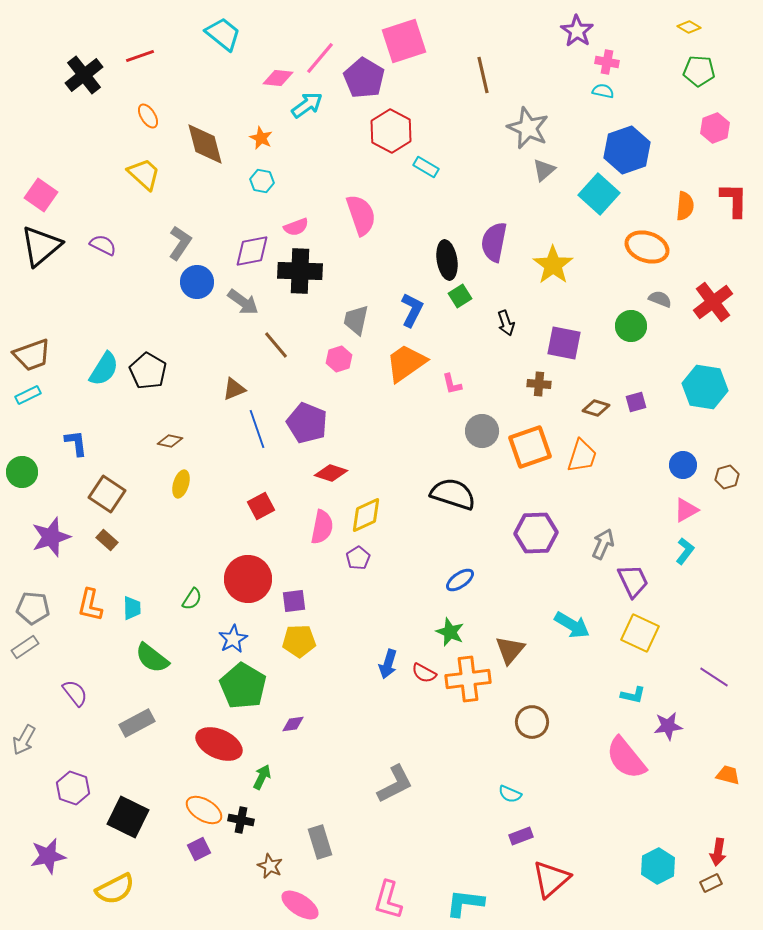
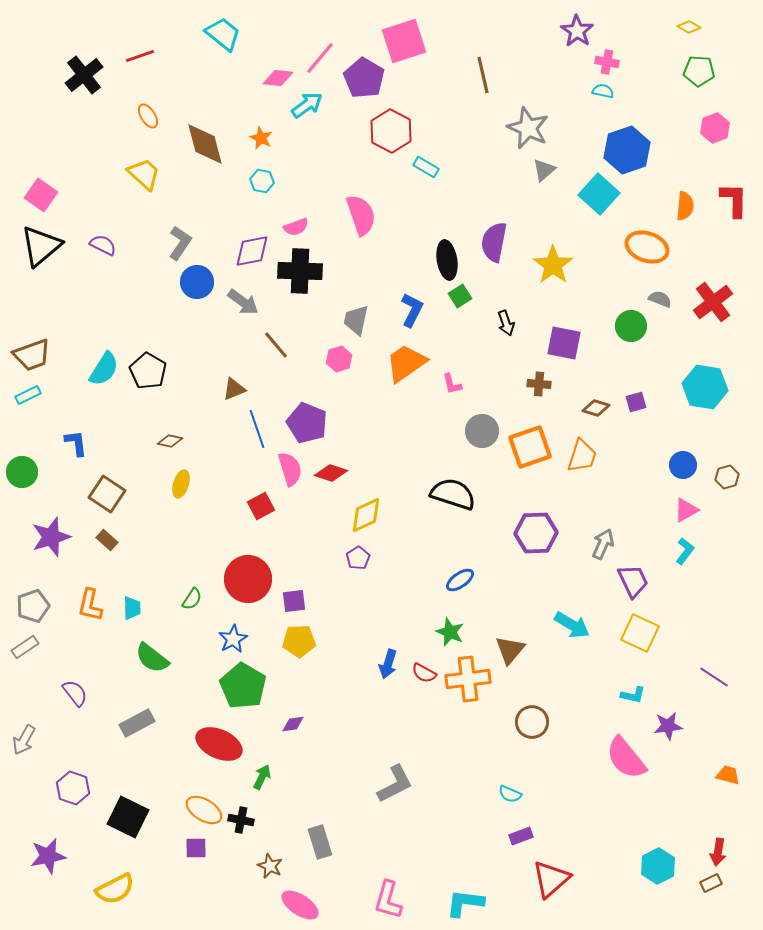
pink semicircle at (322, 527): moved 32 px left, 58 px up; rotated 28 degrees counterclockwise
gray pentagon at (33, 608): moved 2 px up; rotated 24 degrees counterclockwise
purple square at (199, 849): moved 3 px left, 1 px up; rotated 25 degrees clockwise
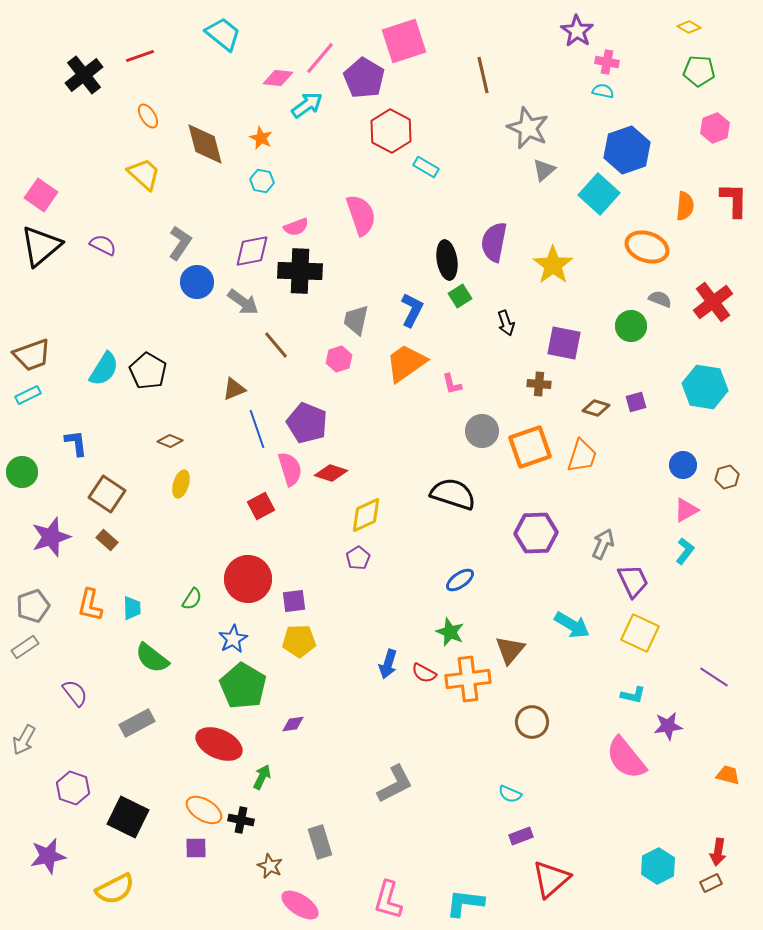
brown diamond at (170, 441): rotated 10 degrees clockwise
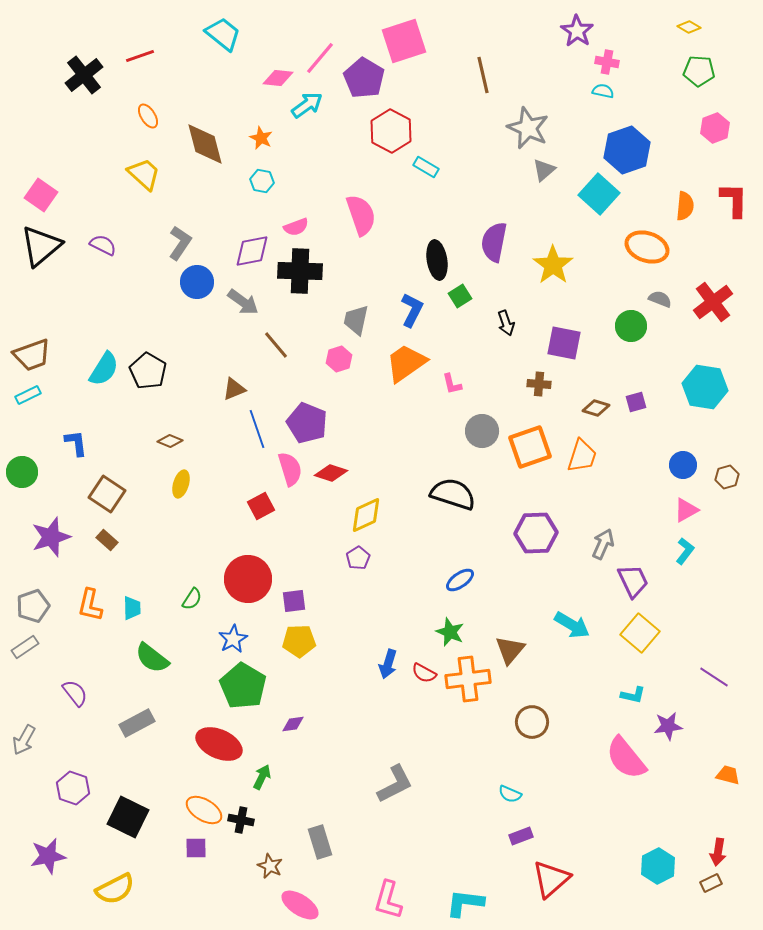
black ellipse at (447, 260): moved 10 px left
yellow square at (640, 633): rotated 15 degrees clockwise
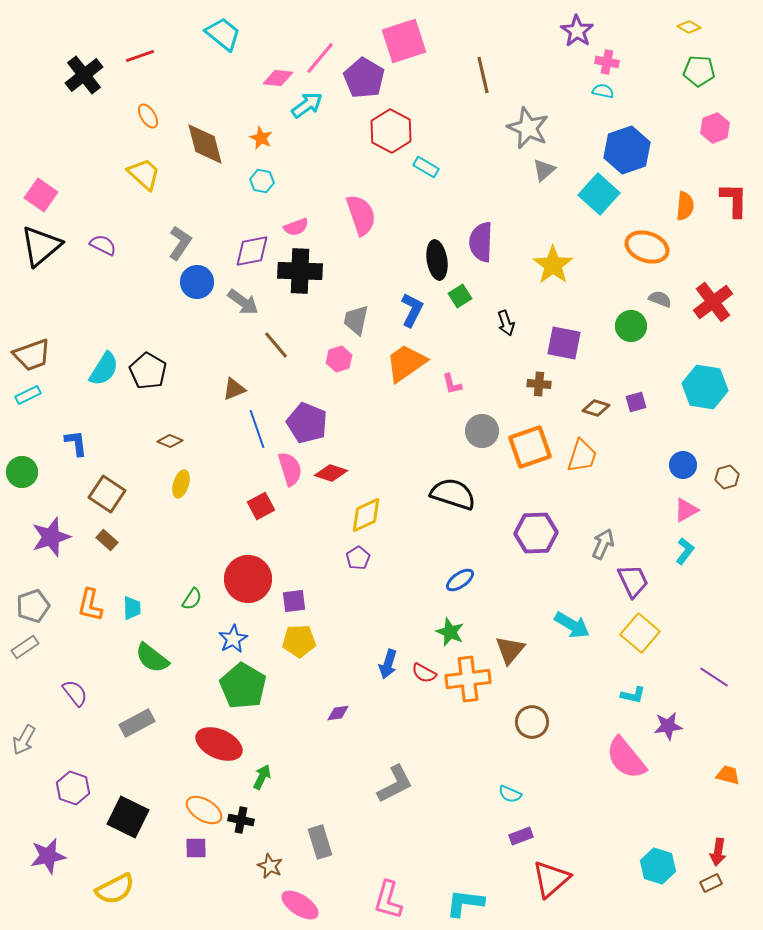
purple semicircle at (494, 242): moved 13 px left; rotated 9 degrees counterclockwise
purple diamond at (293, 724): moved 45 px right, 11 px up
cyan hexagon at (658, 866): rotated 16 degrees counterclockwise
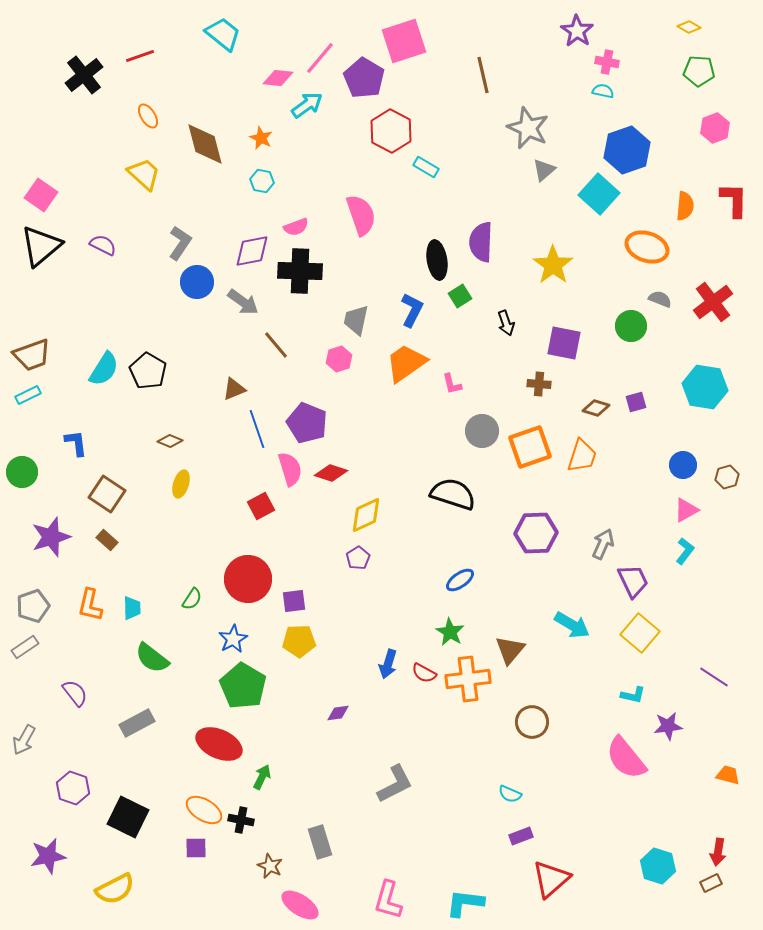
green star at (450, 632): rotated 8 degrees clockwise
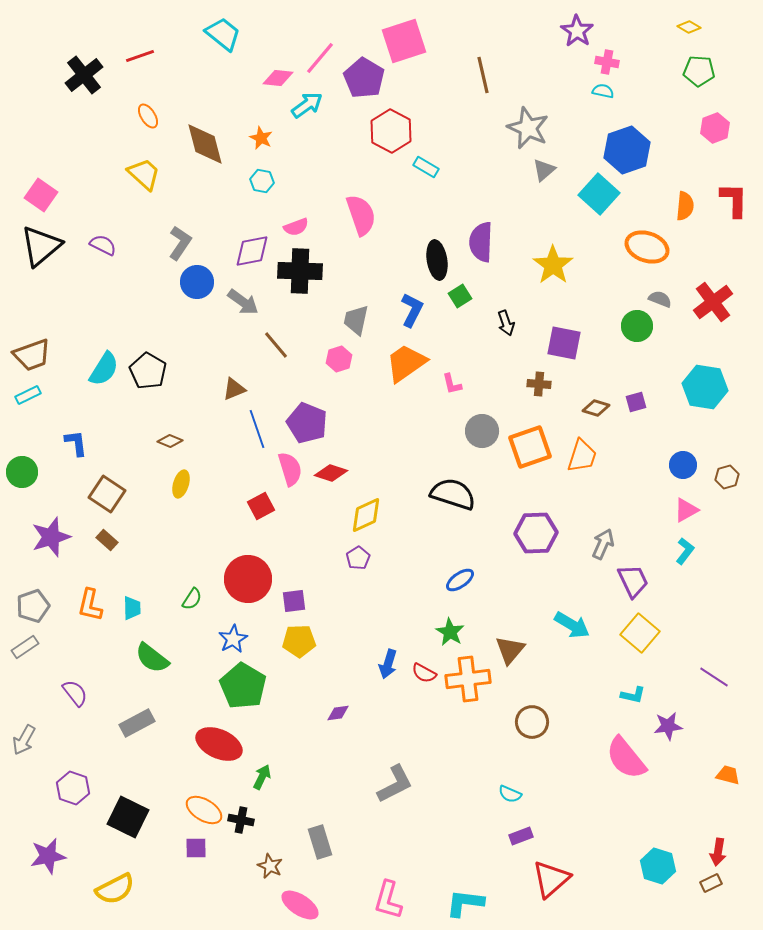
green circle at (631, 326): moved 6 px right
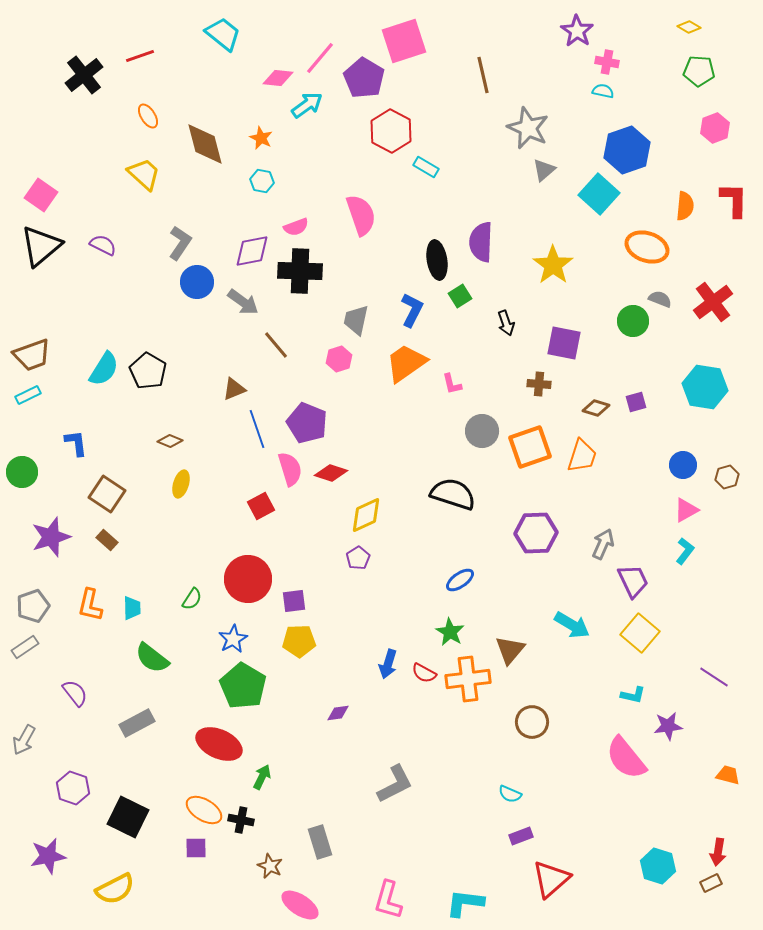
green circle at (637, 326): moved 4 px left, 5 px up
